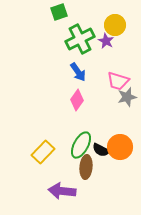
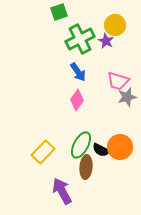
purple arrow: rotated 56 degrees clockwise
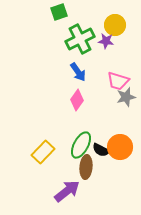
purple star: rotated 21 degrees counterclockwise
gray star: moved 1 px left
purple arrow: moved 5 px right; rotated 80 degrees clockwise
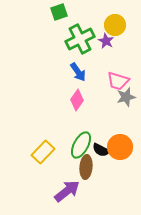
purple star: rotated 21 degrees clockwise
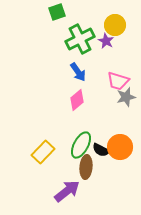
green square: moved 2 px left
pink diamond: rotated 15 degrees clockwise
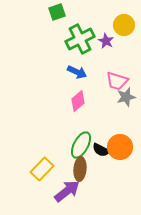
yellow circle: moved 9 px right
blue arrow: moved 1 px left; rotated 30 degrees counterclockwise
pink trapezoid: moved 1 px left
pink diamond: moved 1 px right, 1 px down
yellow rectangle: moved 1 px left, 17 px down
brown ellipse: moved 6 px left, 2 px down
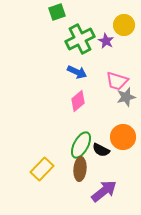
orange circle: moved 3 px right, 10 px up
purple arrow: moved 37 px right
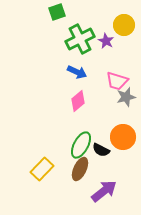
brown ellipse: rotated 20 degrees clockwise
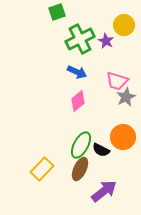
gray star: rotated 12 degrees counterclockwise
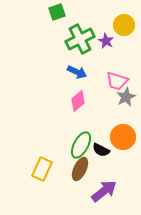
yellow rectangle: rotated 20 degrees counterclockwise
